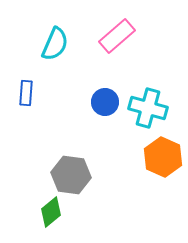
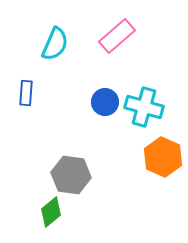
cyan cross: moved 4 px left, 1 px up
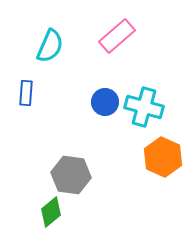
cyan semicircle: moved 5 px left, 2 px down
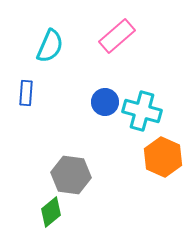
cyan cross: moved 2 px left, 4 px down
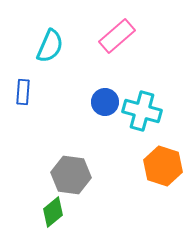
blue rectangle: moved 3 px left, 1 px up
orange hexagon: moved 9 px down; rotated 6 degrees counterclockwise
green diamond: moved 2 px right
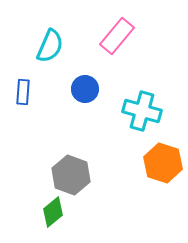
pink rectangle: rotated 9 degrees counterclockwise
blue circle: moved 20 px left, 13 px up
orange hexagon: moved 3 px up
gray hexagon: rotated 12 degrees clockwise
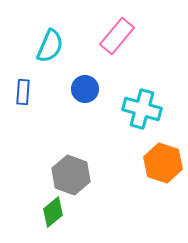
cyan cross: moved 2 px up
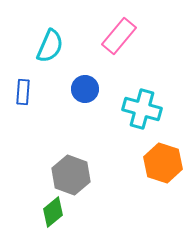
pink rectangle: moved 2 px right
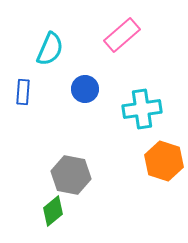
pink rectangle: moved 3 px right, 1 px up; rotated 9 degrees clockwise
cyan semicircle: moved 3 px down
cyan cross: rotated 24 degrees counterclockwise
orange hexagon: moved 1 px right, 2 px up
gray hexagon: rotated 9 degrees counterclockwise
green diamond: moved 1 px up
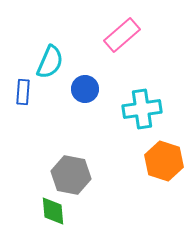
cyan semicircle: moved 13 px down
green diamond: rotated 56 degrees counterclockwise
